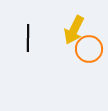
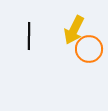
black line: moved 1 px right, 2 px up
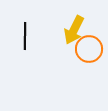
black line: moved 4 px left
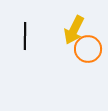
orange circle: moved 1 px left
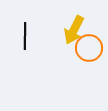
orange circle: moved 1 px right, 1 px up
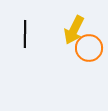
black line: moved 2 px up
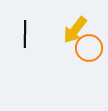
yellow arrow: moved 1 px right; rotated 12 degrees clockwise
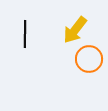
orange circle: moved 11 px down
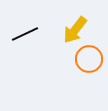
black line: rotated 64 degrees clockwise
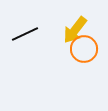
orange circle: moved 5 px left, 10 px up
